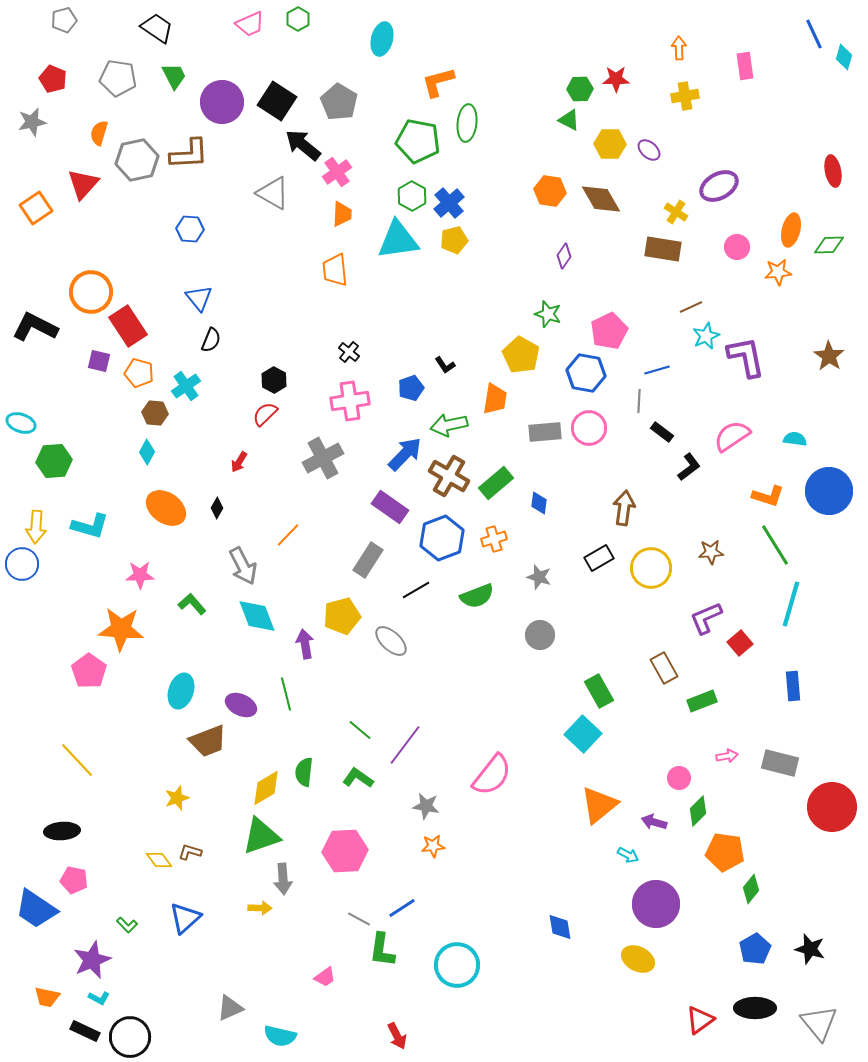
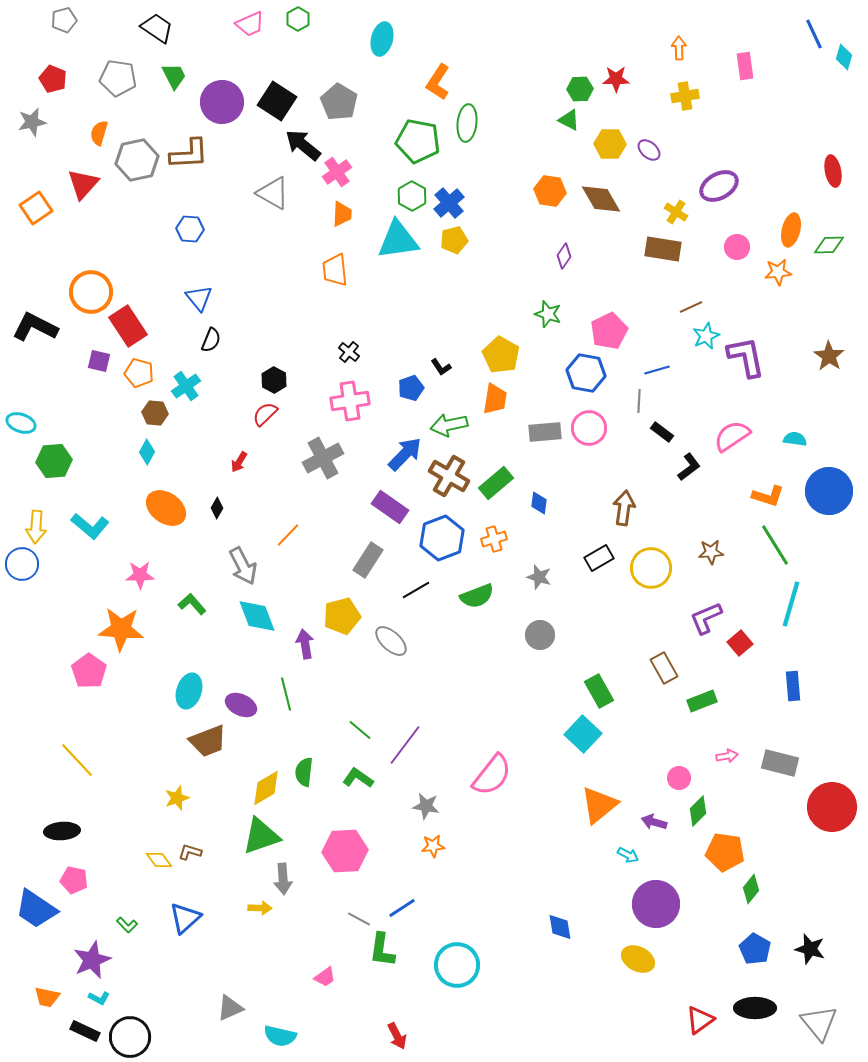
orange L-shape at (438, 82): rotated 42 degrees counterclockwise
yellow pentagon at (521, 355): moved 20 px left
black L-shape at (445, 365): moved 4 px left, 2 px down
cyan L-shape at (90, 526): rotated 24 degrees clockwise
cyan ellipse at (181, 691): moved 8 px right
blue pentagon at (755, 949): rotated 12 degrees counterclockwise
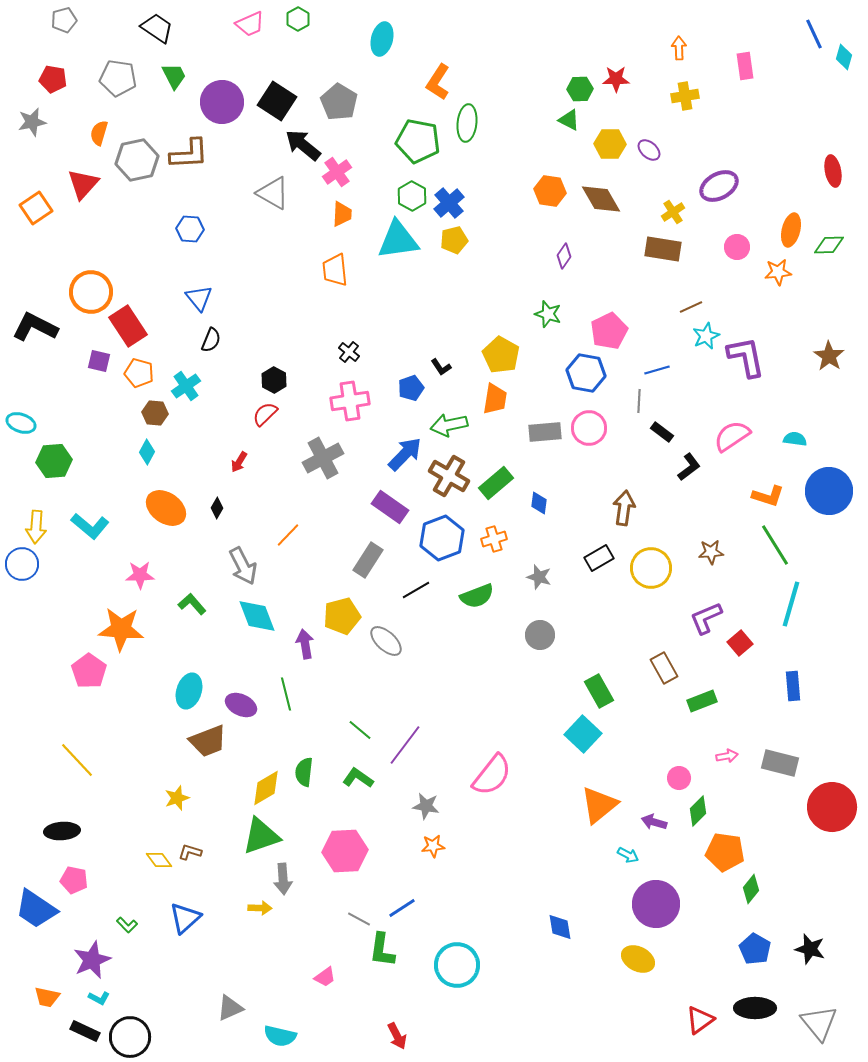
red pentagon at (53, 79): rotated 12 degrees counterclockwise
yellow cross at (676, 212): moved 3 px left; rotated 25 degrees clockwise
gray ellipse at (391, 641): moved 5 px left
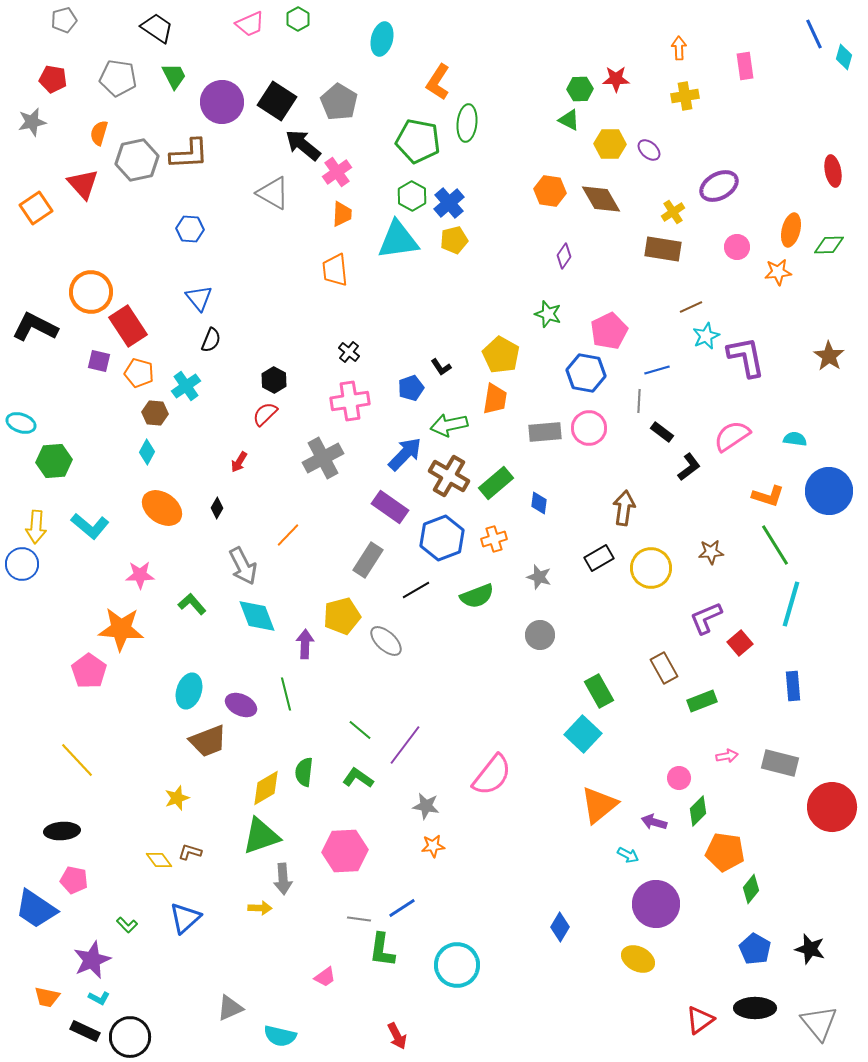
red triangle at (83, 184): rotated 24 degrees counterclockwise
orange ellipse at (166, 508): moved 4 px left
purple arrow at (305, 644): rotated 12 degrees clockwise
gray line at (359, 919): rotated 20 degrees counterclockwise
blue diamond at (560, 927): rotated 40 degrees clockwise
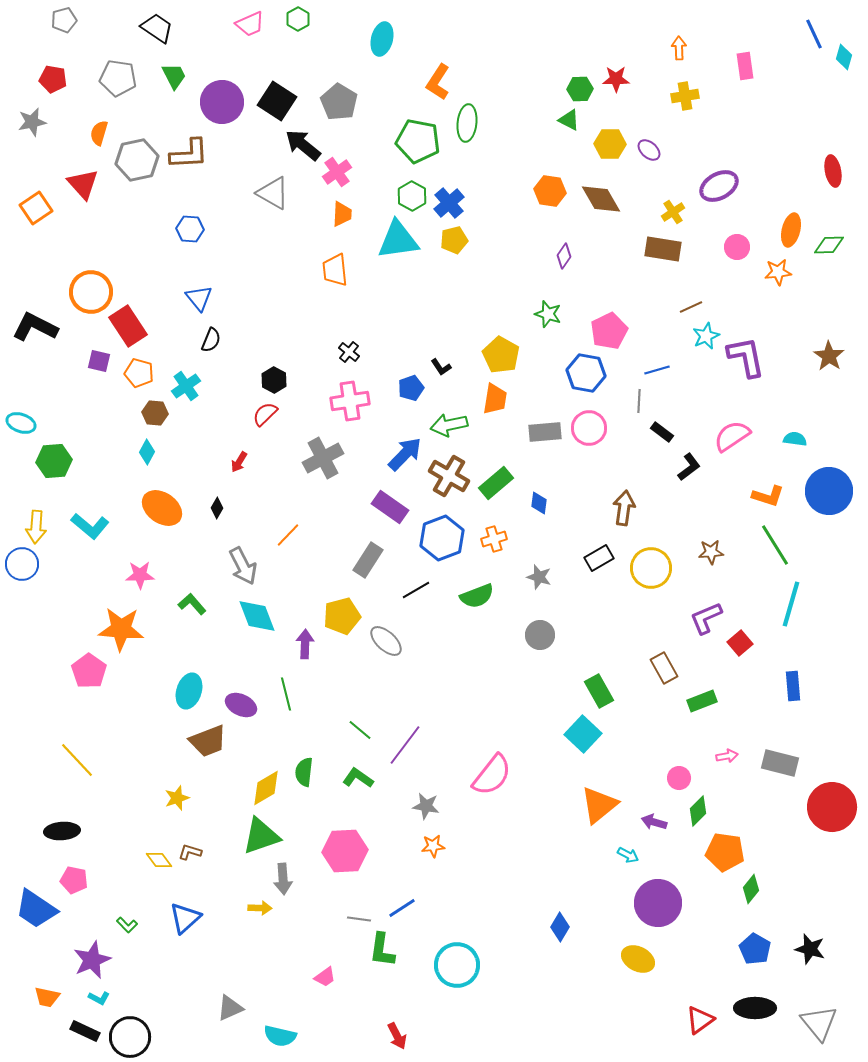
purple circle at (656, 904): moved 2 px right, 1 px up
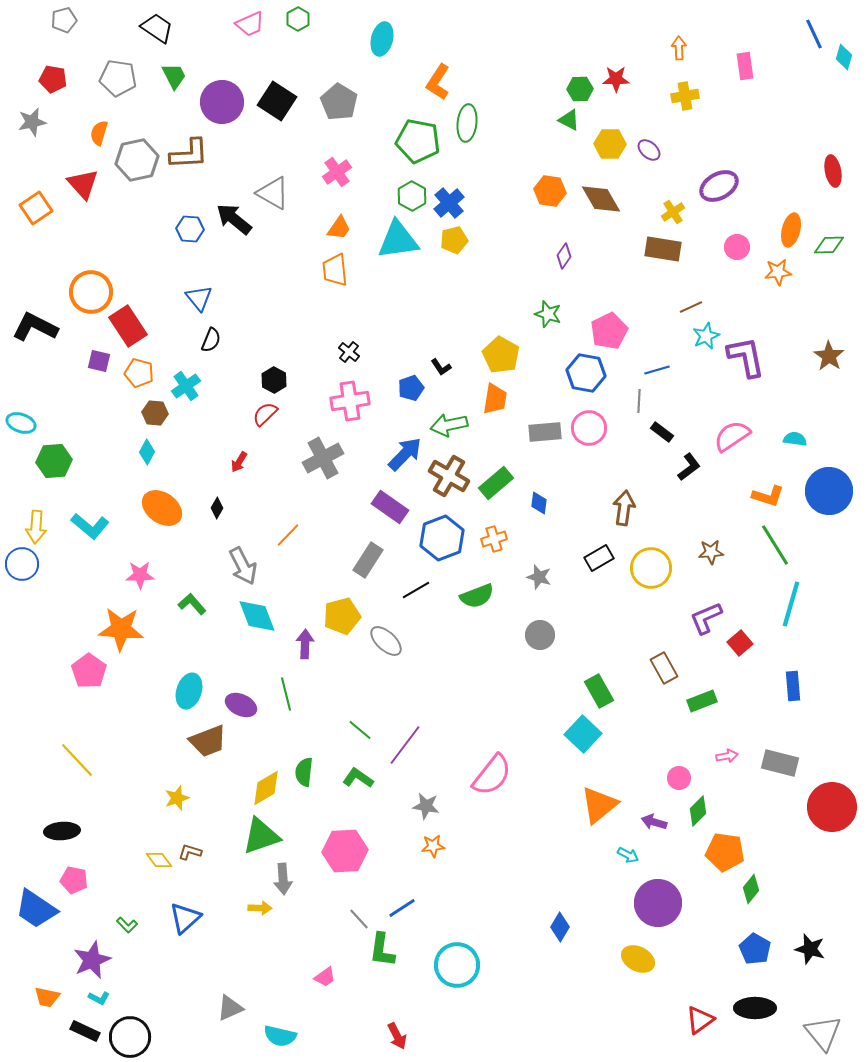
black arrow at (303, 145): moved 69 px left, 74 px down
orange trapezoid at (342, 214): moved 3 px left, 14 px down; rotated 32 degrees clockwise
gray line at (359, 919): rotated 40 degrees clockwise
gray triangle at (819, 1023): moved 4 px right, 10 px down
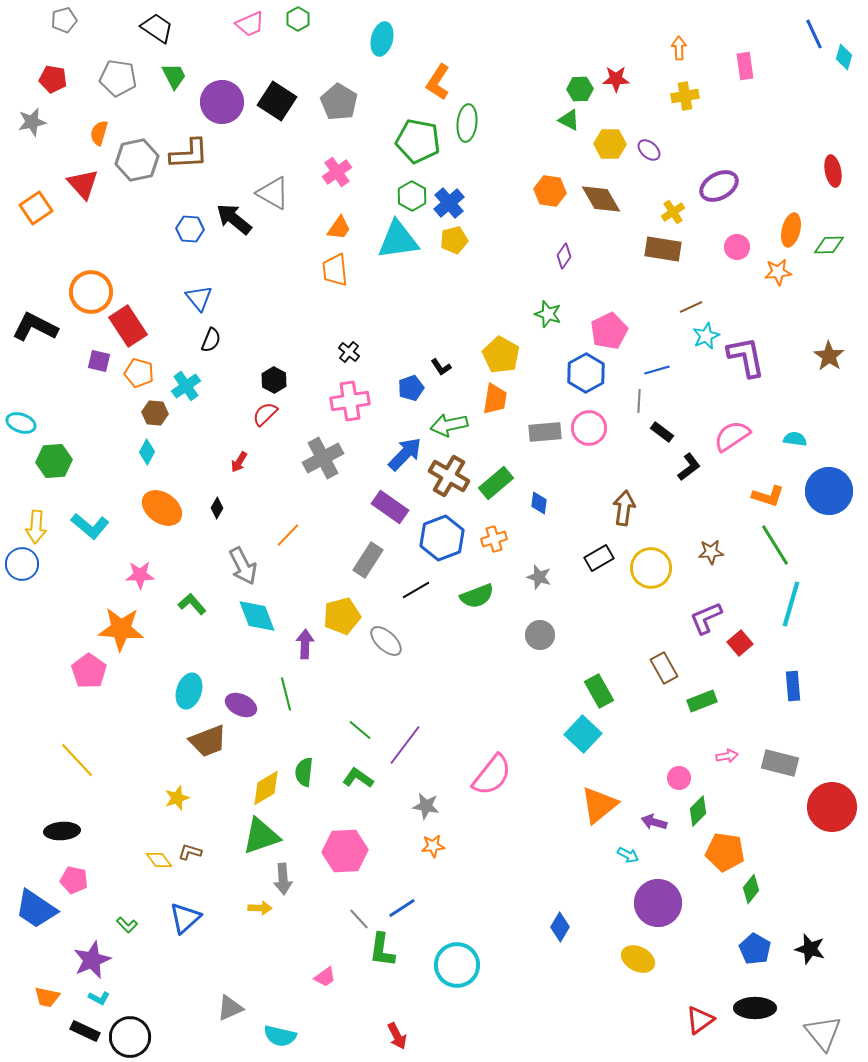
blue hexagon at (586, 373): rotated 21 degrees clockwise
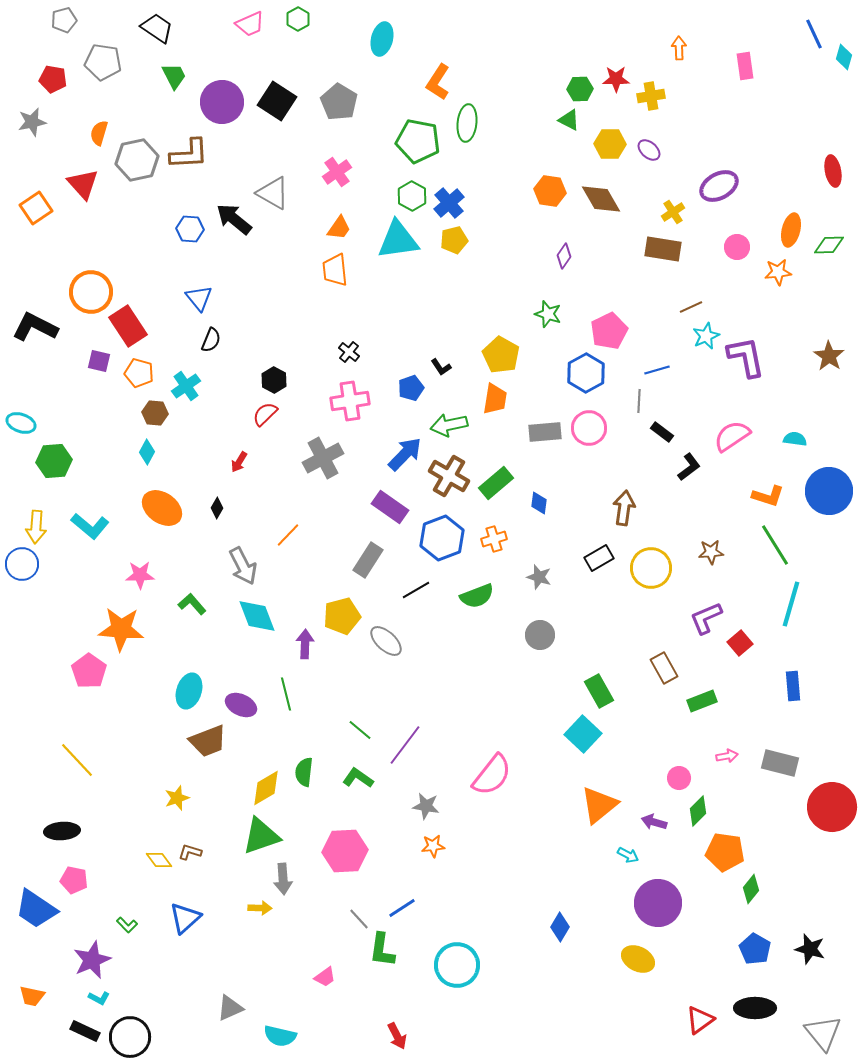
gray pentagon at (118, 78): moved 15 px left, 16 px up
yellow cross at (685, 96): moved 34 px left
orange trapezoid at (47, 997): moved 15 px left, 1 px up
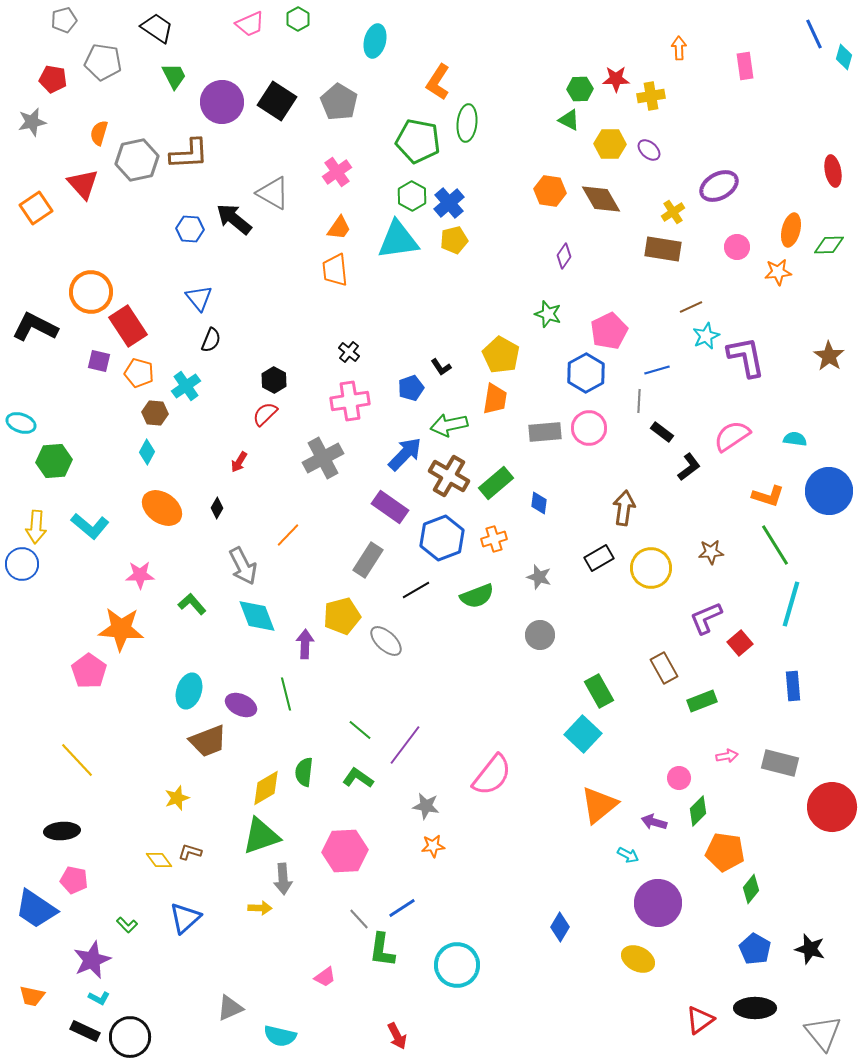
cyan ellipse at (382, 39): moved 7 px left, 2 px down
